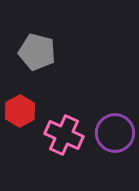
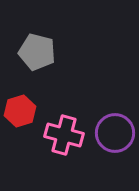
red hexagon: rotated 12 degrees clockwise
pink cross: rotated 9 degrees counterclockwise
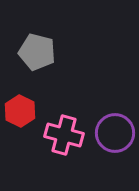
red hexagon: rotated 16 degrees counterclockwise
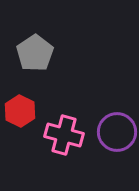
gray pentagon: moved 2 px left, 1 px down; rotated 24 degrees clockwise
purple circle: moved 2 px right, 1 px up
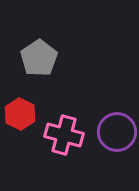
gray pentagon: moved 4 px right, 5 px down
red hexagon: moved 3 px down
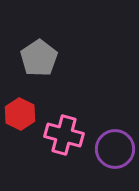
purple circle: moved 2 px left, 17 px down
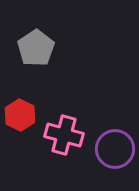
gray pentagon: moved 3 px left, 10 px up
red hexagon: moved 1 px down
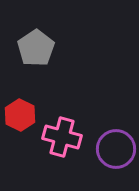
pink cross: moved 2 px left, 2 px down
purple circle: moved 1 px right
